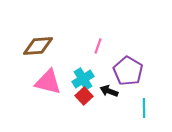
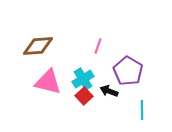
cyan line: moved 2 px left, 2 px down
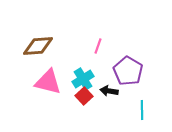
black arrow: rotated 12 degrees counterclockwise
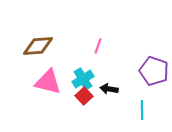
purple pentagon: moved 26 px right; rotated 12 degrees counterclockwise
black arrow: moved 2 px up
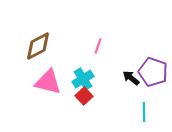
brown diamond: rotated 24 degrees counterclockwise
purple pentagon: moved 1 px left, 1 px down
black arrow: moved 22 px right, 11 px up; rotated 30 degrees clockwise
cyan line: moved 2 px right, 2 px down
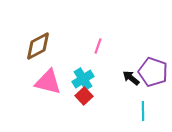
cyan line: moved 1 px left, 1 px up
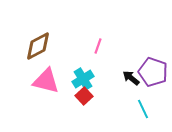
pink triangle: moved 2 px left, 1 px up
cyan line: moved 2 px up; rotated 24 degrees counterclockwise
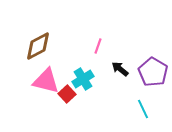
purple pentagon: rotated 12 degrees clockwise
black arrow: moved 11 px left, 9 px up
red square: moved 17 px left, 2 px up
